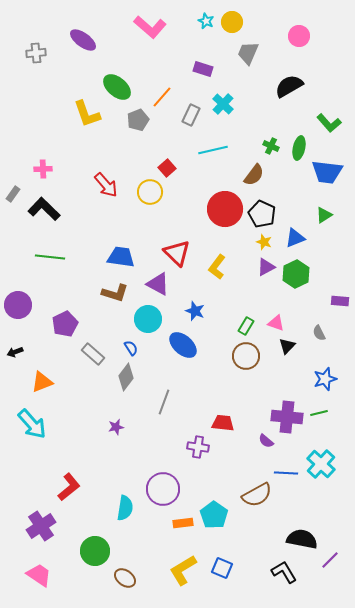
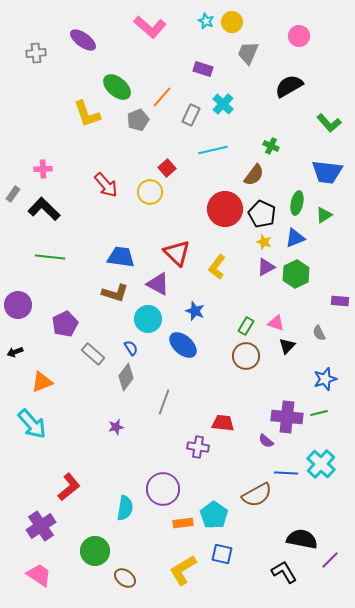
green ellipse at (299, 148): moved 2 px left, 55 px down
blue square at (222, 568): moved 14 px up; rotated 10 degrees counterclockwise
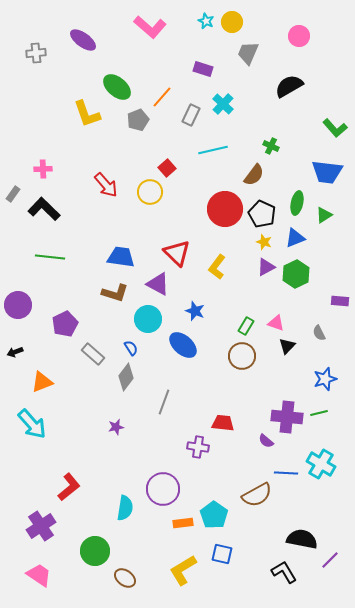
green L-shape at (329, 123): moved 6 px right, 5 px down
brown circle at (246, 356): moved 4 px left
cyan cross at (321, 464): rotated 12 degrees counterclockwise
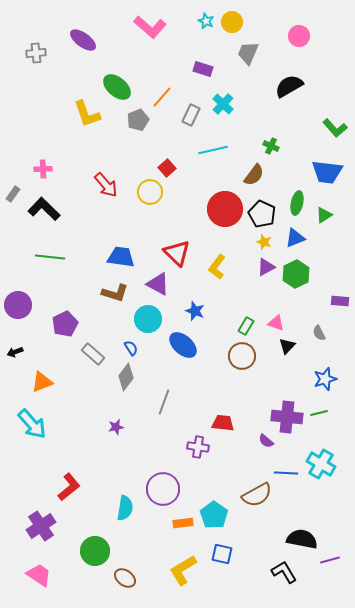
purple line at (330, 560): rotated 30 degrees clockwise
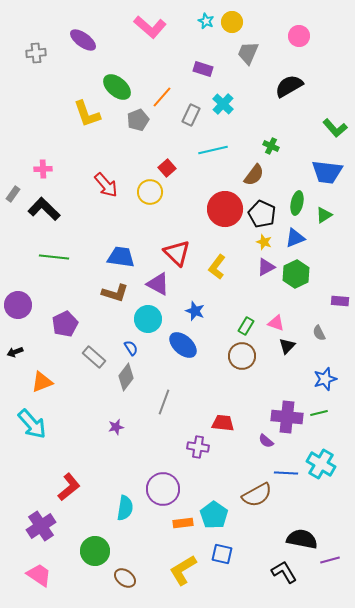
green line at (50, 257): moved 4 px right
gray rectangle at (93, 354): moved 1 px right, 3 px down
